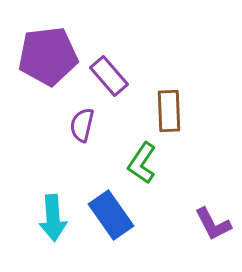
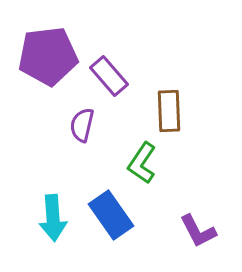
purple L-shape: moved 15 px left, 7 px down
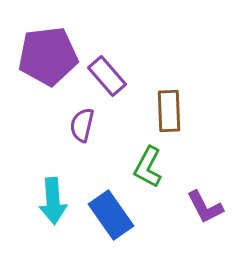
purple rectangle: moved 2 px left
green L-shape: moved 6 px right, 4 px down; rotated 6 degrees counterclockwise
cyan arrow: moved 17 px up
purple L-shape: moved 7 px right, 24 px up
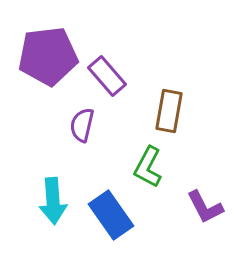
brown rectangle: rotated 12 degrees clockwise
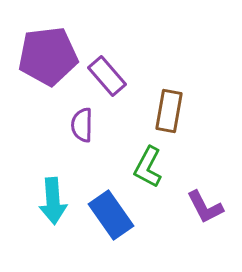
purple semicircle: rotated 12 degrees counterclockwise
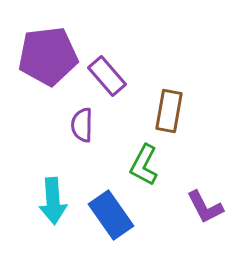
green L-shape: moved 4 px left, 2 px up
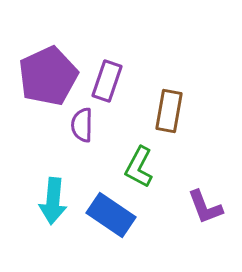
purple pentagon: moved 20 px down; rotated 18 degrees counterclockwise
purple rectangle: moved 5 px down; rotated 60 degrees clockwise
green L-shape: moved 5 px left, 2 px down
cyan arrow: rotated 9 degrees clockwise
purple L-shape: rotated 6 degrees clockwise
blue rectangle: rotated 21 degrees counterclockwise
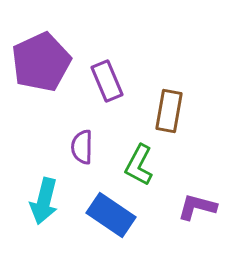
purple pentagon: moved 7 px left, 14 px up
purple rectangle: rotated 42 degrees counterclockwise
purple semicircle: moved 22 px down
green L-shape: moved 2 px up
cyan arrow: moved 9 px left; rotated 9 degrees clockwise
purple L-shape: moved 8 px left; rotated 126 degrees clockwise
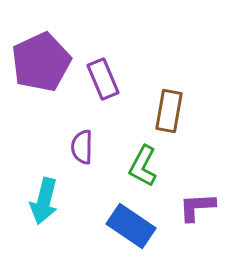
purple rectangle: moved 4 px left, 2 px up
green L-shape: moved 4 px right, 1 px down
purple L-shape: rotated 18 degrees counterclockwise
blue rectangle: moved 20 px right, 11 px down
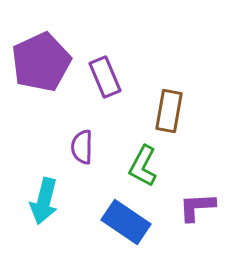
purple rectangle: moved 2 px right, 2 px up
blue rectangle: moved 5 px left, 4 px up
